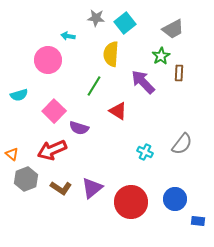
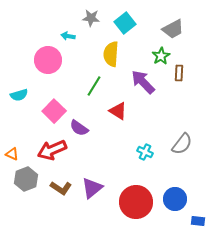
gray star: moved 5 px left
purple semicircle: rotated 18 degrees clockwise
orange triangle: rotated 16 degrees counterclockwise
red circle: moved 5 px right
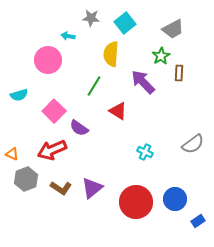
gray semicircle: moved 11 px right; rotated 15 degrees clockwise
blue rectangle: rotated 40 degrees counterclockwise
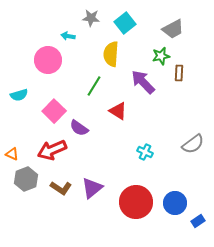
green star: rotated 18 degrees clockwise
blue circle: moved 4 px down
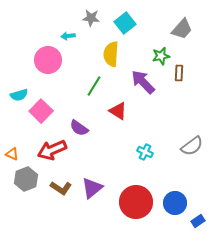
gray trapezoid: moved 9 px right; rotated 20 degrees counterclockwise
cyan arrow: rotated 16 degrees counterclockwise
pink square: moved 13 px left
gray semicircle: moved 1 px left, 2 px down
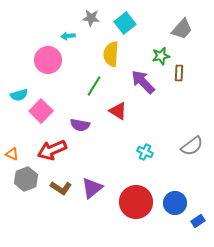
purple semicircle: moved 1 px right, 3 px up; rotated 24 degrees counterclockwise
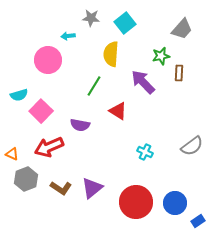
red arrow: moved 3 px left, 3 px up
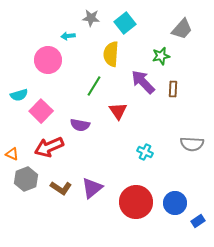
brown rectangle: moved 6 px left, 16 px down
red triangle: rotated 24 degrees clockwise
gray semicircle: moved 2 px up; rotated 40 degrees clockwise
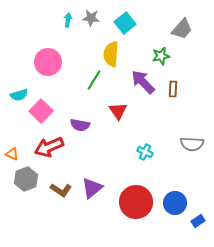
cyan arrow: moved 16 px up; rotated 104 degrees clockwise
pink circle: moved 2 px down
green line: moved 6 px up
brown L-shape: moved 2 px down
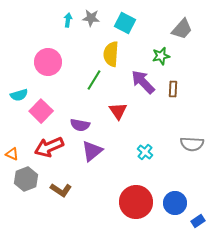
cyan square: rotated 25 degrees counterclockwise
cyan cross: rotated 14 degrees clockwise
purple triangle: moved 37 px up
